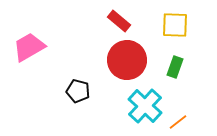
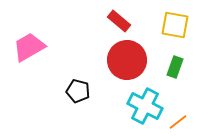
yellow square: rotated 8 degrees clockwise
cyan cross: rotated 16 degrees counterclockwise
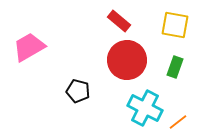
cyan cross: moved 2 px down
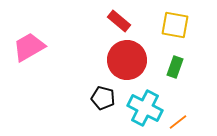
black pentagon: moved 25 px right, 7 px down
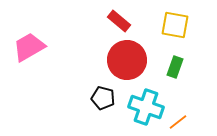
cyan cross: moved 1 px right, 1 px up; rotated 8 degrees counterclockwise
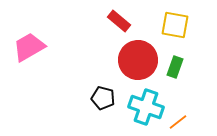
red circle: moved 11 px right
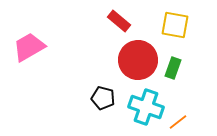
green rectangle: moved 2 px left, 1 px down
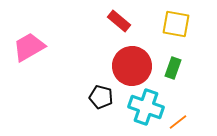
yellow square: moved 1 px right, 1 px up
red circle: moved 6 px left, 6 px down
black pentagon: moved 2 px left, 1 px up
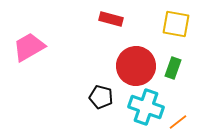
red rectangle: moved 8 px left, 2 px up; rotated 25 degrees counterclockwise
red circle: moved 4 px right
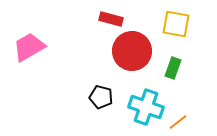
red circle: moved 4 px left, 15 px up
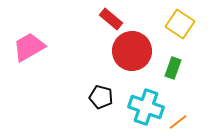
red rectangle: rotated 25 degrees clockwise
yellow square: moved 4 px right; rotated 24 degrees clockwise
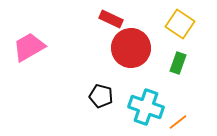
red rectangle: rotated 15 degrees counterclockwise
red circle: moved 1 px left, 3 px up
green rectangle: moved 5 px right, 5 px up
black pentagon: moved 1 px up
